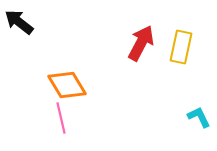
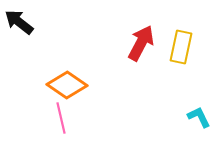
orange diamond: rotated 24 degrees counterclockwise
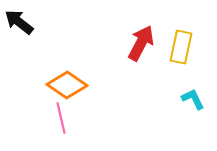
cyan L-shape: moved 6 px left, 18 px up
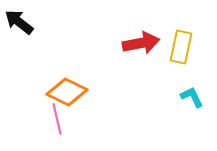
red arrow: rotated 51 degrees clockwise
orange diamond: moved 7 px down; rotated 9 degrees counterclockwise
cyan L-shape: moved 1 px left, 2 px up
pink line: moved 4 px left, 1 px down
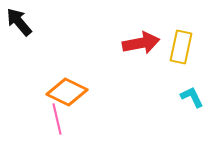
black arrow: rotated 12 degrees clockwise
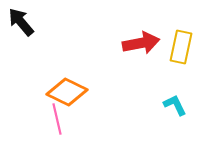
black arrow: moved 2 px right
cyan L-shape: moved 17 px left, 8 px down
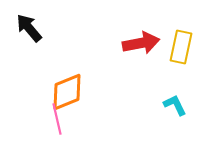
black arrow: moved 8 px right, 6 px down
orange diamond: rotated 48 degrees counterclockwise
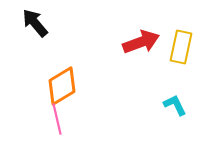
black arrow: moved 6 px right, 5 px up
red arrow: moved 1 px up; rotated 9 degrees counterclockwise
orange diamond: moved 5 px left, 6 px up; rotated 9 degrees counterclockwise
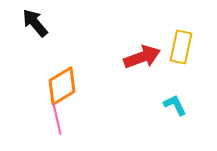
red arrow: moved 1 px right, 15 px down
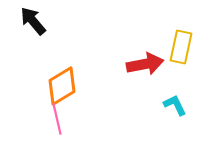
black arrow: moved 2 px left, 2 px up
red arrow: moved 3 px right, 7 px down; rotated 9 degrees clockwise
